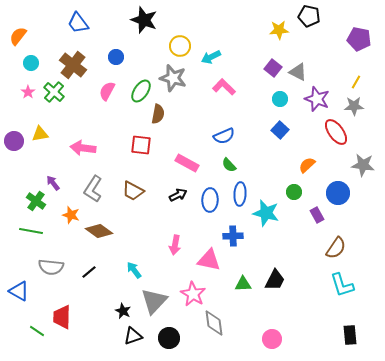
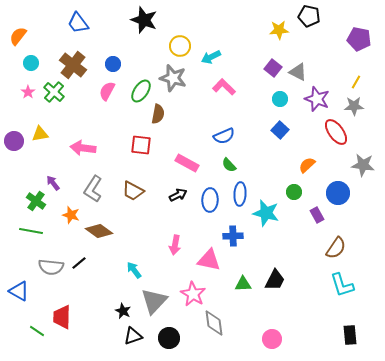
blue circle at (116, 57): moved 3 px left, 7 px down
black line at (89, 272): moved 10 px left, 9 px up
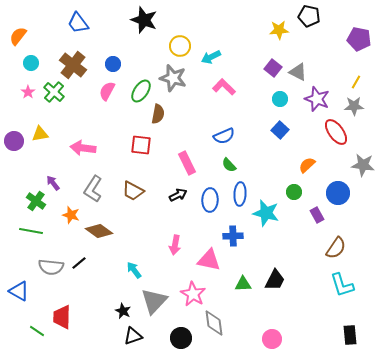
pink rectangle at (187, 163): rotated 35 degrees clockwise
black circle at (169, 338): moved 12 px right
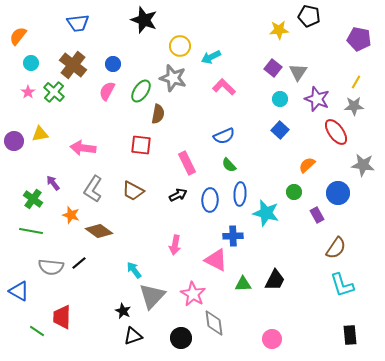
blue trapezoid at (78, 23): rotated 60 degrees counterclockwise
gray triangle at (298, 72): rotated 36 degrees clockwise
green cross at (36, 201): moved 3 px left, 2 px up
pink triangle at (209, 260): moved 7 px right; rotated 15 degrees clockwise
gray triangle at (154, 301): moved 2 px left, 5 px up
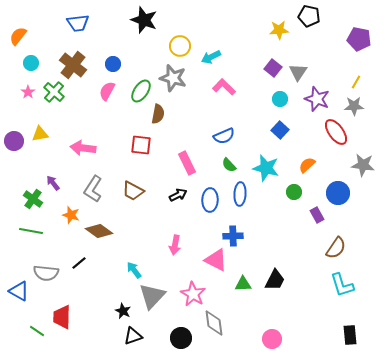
cyan star at (266, 213): moved 45 px up
gray semicircle at (51, 267): moved 5 px left, 6 px down
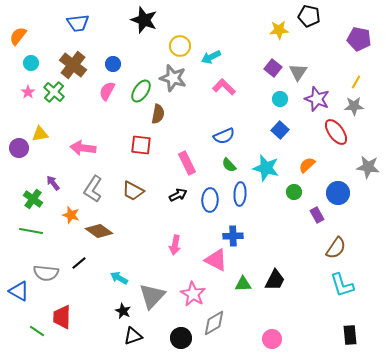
purple circle at (14, 141): moved 5 px right, 7 px down
gray star at (363, 165): moved 5 px right, 2 px down
cyan arrow at (134, 270): moved 15 px left, 8 px down; rotated 24 degrees counterclockwise
gray diamond at (214, 323): rotated 68 degrees clockwise
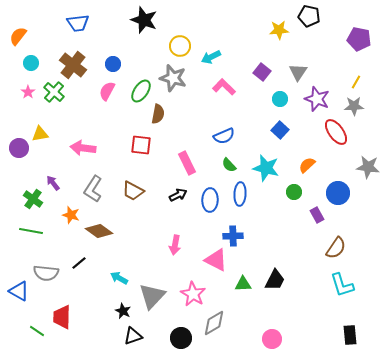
purple square at (273, 68): moved 11 px left, 4 px down
